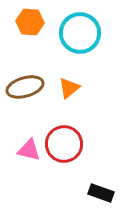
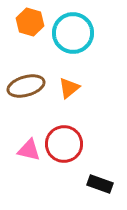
orange hexagon: rotated 12 degrees clockwise
cyan circle: moved 7 px left
brown ellipse: moved 1 px right, 1 px up
black rectangle: moved 1 px left, 9 px up
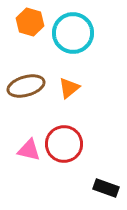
black rectangle: moved 6 px right, 4 px down
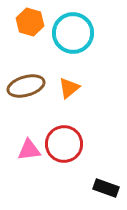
pink triangle: rotated 20 degrees counterclockwise
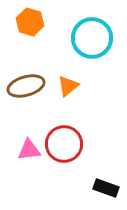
cyan circle: moved 19 px right, 5 px down
orange triangle: moved 1 px left, 2 px up
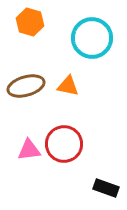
orange triangle: rotated 50 degrees clockwise
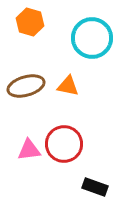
black rectangle: moved 11 px left, 1 px up
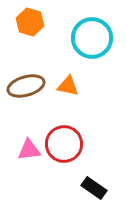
black rectangle: moved 1 px left, 1 px down; rotated 15 degrees clockwise
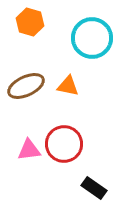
brown ellipse: rotated 9 degrees counterclockwise
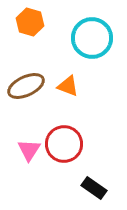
orange triangle: rotated 10 degrees clockwise
pink triangle: rotated 50 degrees counterclockwise
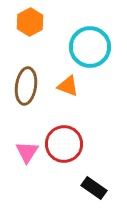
orange hexagon: rotated 16 degrees clockwise
cyan circle: moved 2 px left, 9 px down
brown ellipse: rotated 57 degrees counterclockwise
pink triangle: moved 2 px left, 2 px down
